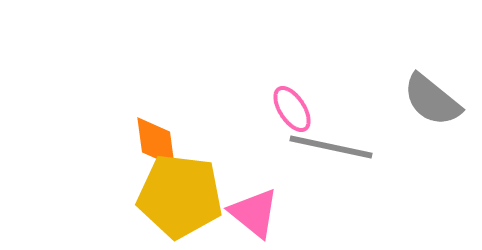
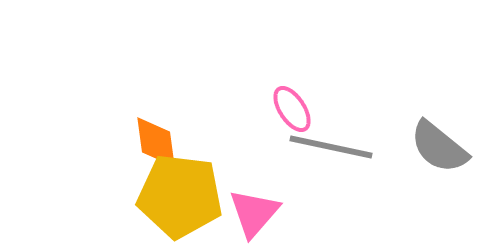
gray semicircle: moved 7 px right, 47 px down
pink triangle: rotated 32 degrees clockwise
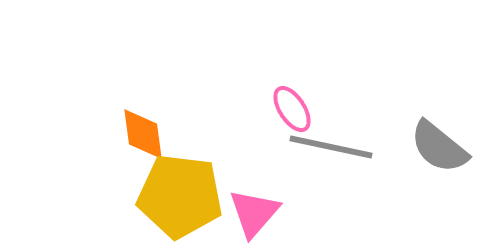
orange diamond: moved 13 px left, 8 px up
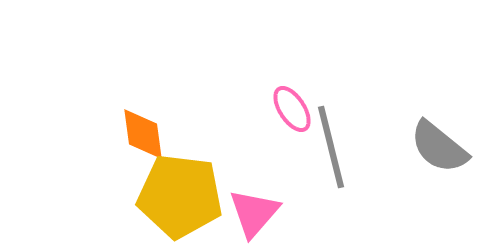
gray line: rotated 64 degrees clockwise
